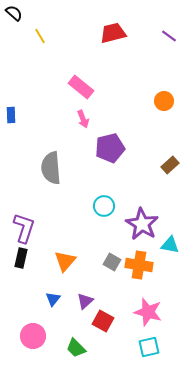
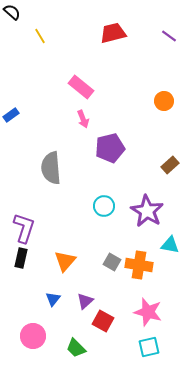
black semicircle: moved 2 px left, 1 px up
blue rectangle: rotated 56 degrees clockwise
purple star: moved 5 px right, 13 px up
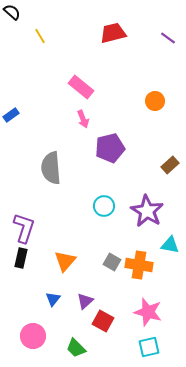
purple line: moved 1 px left, 2 px down
orange circle: moved 9 px left
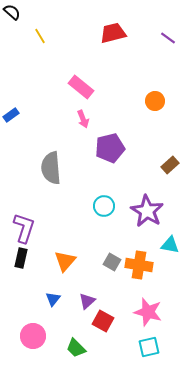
purple triangle: moved 2 px right
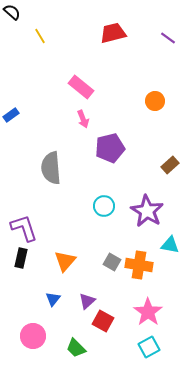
purple L-shape: rotated 36 degrees counterclockwise
pink star: rotated 20 degrees clockwise
cyan square: rotated 15 degrees counterclockwise
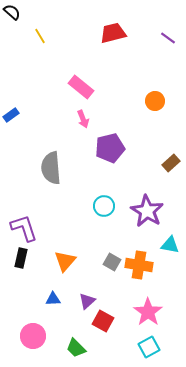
brown rectangle: moved 1 px right, 2 px up
blue triangle: rotated 49 degrees clockwise
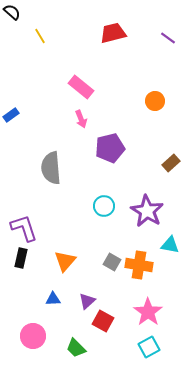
pink arrow: moved 2 px left
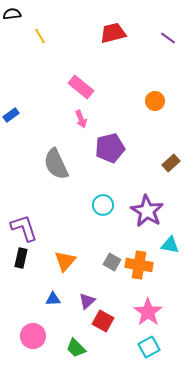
black semicircle: moved 2 px down; rotated 48 degrees counterclockwise
gray semicircle: moved 5 px right, 4 px up; rotated 20 degrees counterclockwise
cyan circle: moved 1 px left, 1 px up
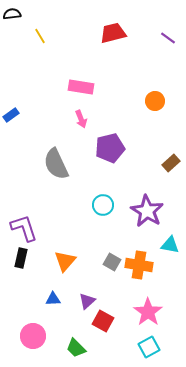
pink rectangle: rotated 30 degrees counterclockwise
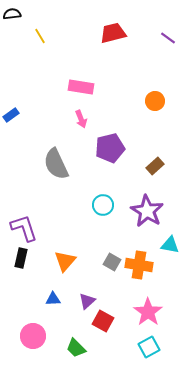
brown rectangle: moved 16 px left, 3 px down
